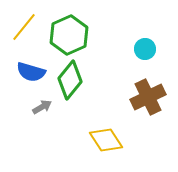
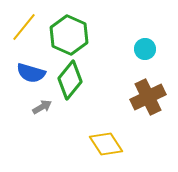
green hexagon: rotated 12 degrees counterclockwise
blue semicircle: moved 1 px down
yellow diamond: moved 4 px down
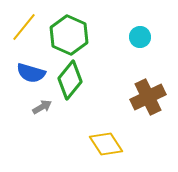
cyan circle: moved 5 px left, 12 px up
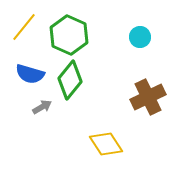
blue semicircle: moved 1 px left, 1 px down
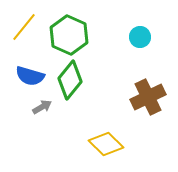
blue semicircle: moved 2 px down
yellow diamond: rotated 12 degrees counterclockwise
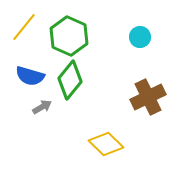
green hexagon: moved 1 px down
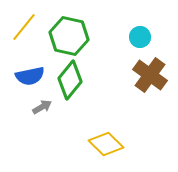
green hexagon: rotated 12 degrees counterclockwise
blue semicircle: rotated 28 degrees counterclockwise
brown cross: moved 2 px right, 22 px up; rotated 28 degrees counterclockwise
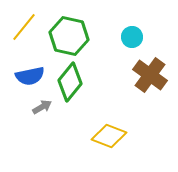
cyan circle: moved 8 px left
green diamond: moved 2 px down
yellow diamond: moved 3 px right, 8 px up; rotated 24 degrees counterclockwise
